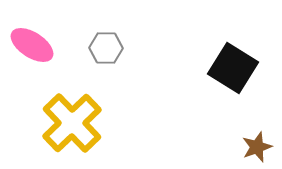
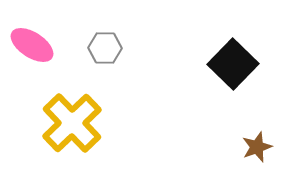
gray hexagon: moved 1 px left
black square: moved 4 px up; rotated 12 degrees clockwise
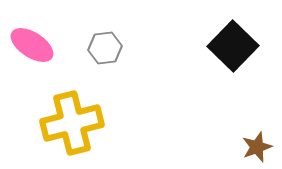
gray hexagon: rotated 8 degrees counterclockwise
black square: moved 18 px up
yellow cross: rotated 30 degrees clockwise
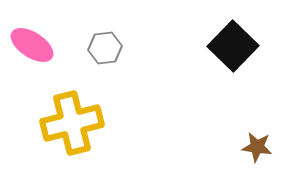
brown star: rotated 28 degrees clockwise
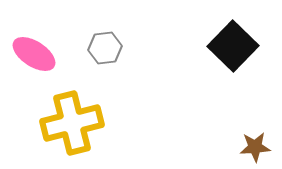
pink ellipse: moved 2 px right, 9 px down
brown star: moved 2 px left; rotated 12 degrees counterclockwise
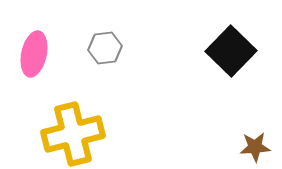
black square: moved 2 px left, 5 px down
pink ellipse: rotated 69 degrees clockwise
yellow cross: moved 1 px right, 11 px down
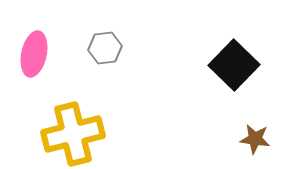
black square: moved 3 px right, 14 px down
brown star: moved 8 px up; rotated 12 degrees clockwise
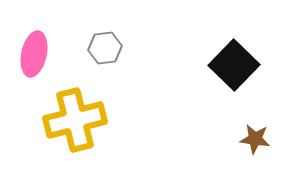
yellow cross: moved 2 px right, 14 px up
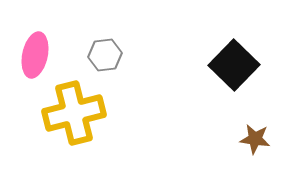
gray hexagon: moved 7 px down
pink ellipse: moved 1 px right, 1 px down
yellow cross: moved 1 px left, 7 px up
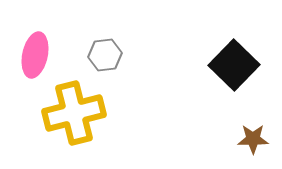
brown star: moved 2 px left; rotated 8 degrees counterclockwise
